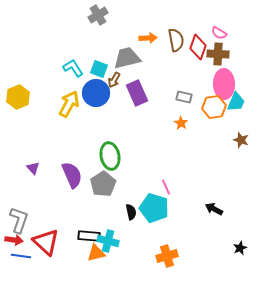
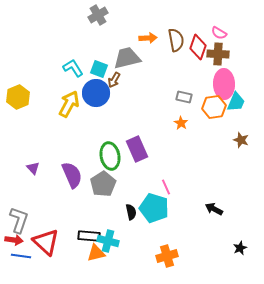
purple rectangle: moved 56 px down
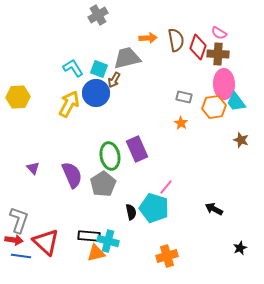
yellow hexagon: rotated 20 degrees clockwise
cyan trapezoid: rotated 120 degrees clockwise
pink line: rotated 63 degrees clockwise
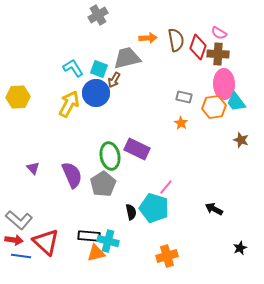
purple rectangle: rotated 40 degrees counterclockwise
gray L-shape: rotated 112 degrees clockwise
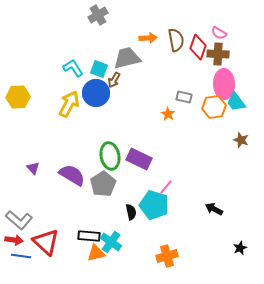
orange star: moved 13 px left, 9 px up
purple rectangle: moved 2 px right, 10 px down
purple semicircle: rotated 36 degrees counterclockwise
cyan pentagon: moved 3 px up
cyan cross: moved 3 px right, 1 px down; rotated 20 degrees clockwise
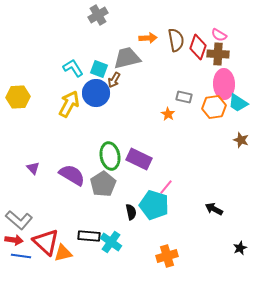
pink semicircle: moved 2 px down
cyan trapezoid: moved 2 px right, 1 px down; rotated 20 degrees counterclockwise
orange triangle: moved 33 px left
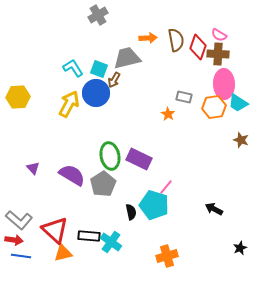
red triangle: moved 9 px right, 12 px up
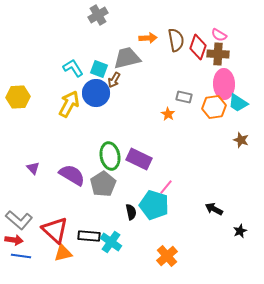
black star: moved 17 px up
orange cross: rotated 25 degrees counterclockwise
